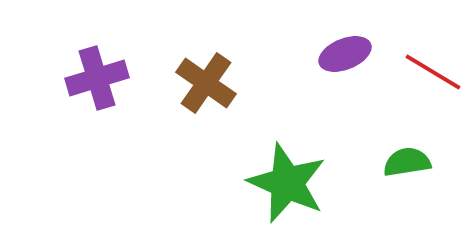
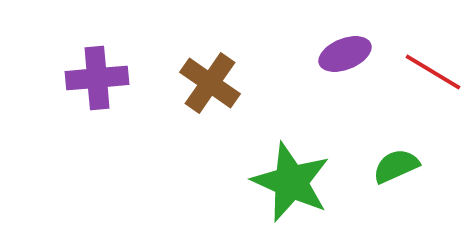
purple cross: rotated 12 degrees clockwise
brown cross: moved 4 px right
green semicircle: moved 11 px left, 4 px down; rotated 15 degrees counterclockwise
green star: moved 4 px right, 1 px up
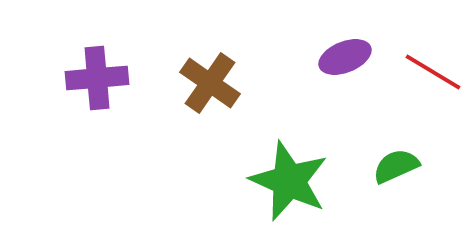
purple ellipse: moved 3 px down
green star: moved 2 px left, 1 px up
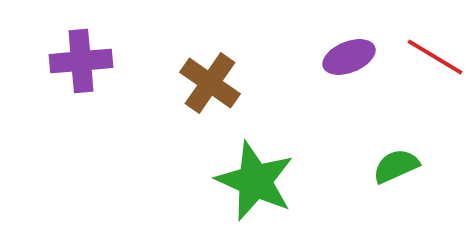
purple ellipse: moved 4 px right
red line: moved 2 px right, 15 px up
purple cross: moved 16 px left, 17 px up
green star: moved 34 px left
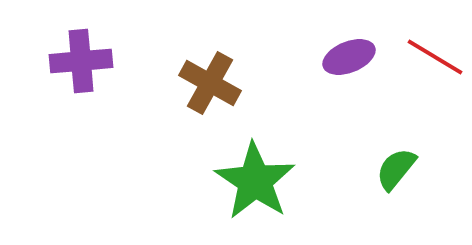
brown cross: rotated 6 degrees counterclockwise
green semicircle: moved 3 px down; rotated 27 degrees counterclockwise
green star: rotated 10 degrees clockwise
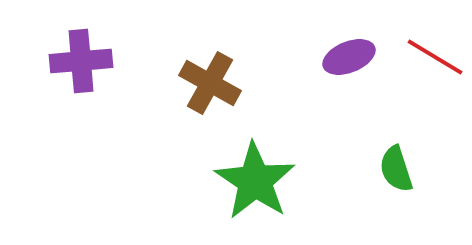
green semicircle: rotated 57 degrees counterclockwise
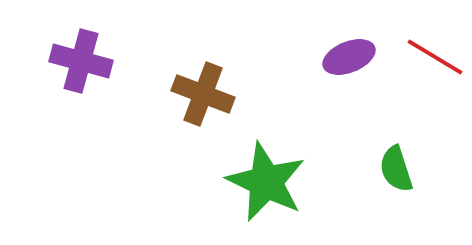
purple cross: rotated 20 degrees clockwise
brown cross: moved 7 px left, 11 px down; rotated 8 degrees counterclockwise
green star: moved 11 px right, 1 px down; rotated 8 degrees counterclockwise
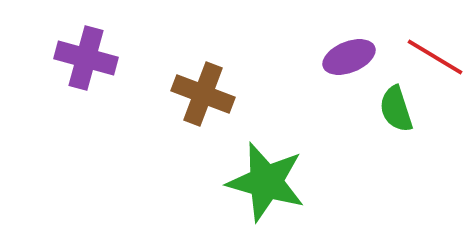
purple cross: moved 5 px right, 3 px up
green semicircle: moved 60 px up
green star: rotated 10 degrees counterclockwise
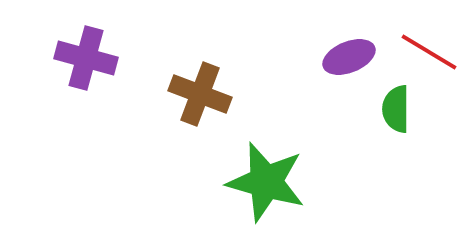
red line: moved 6 px left, 5 px up
brown cross: moved 3 px left
green semicircle: rotated 18 degrees clockwise
